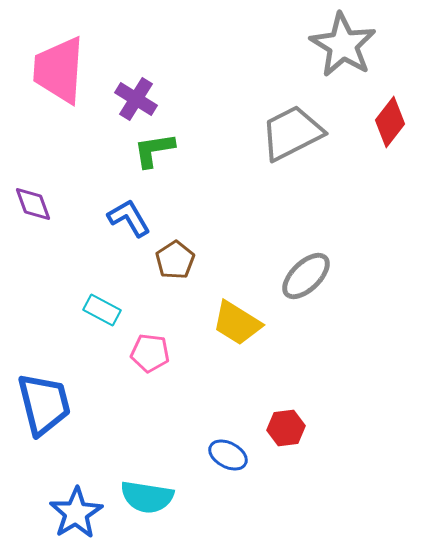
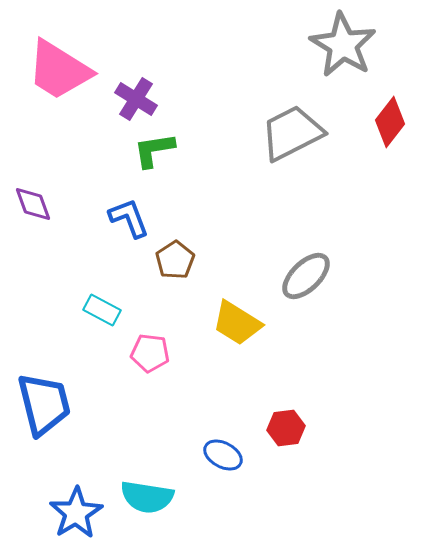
pink trapezoid: rotated 62 degrees counterclockwise
blue L-shape: rotated 9 degrees clockwise
blue ellipse: moved 5 px left
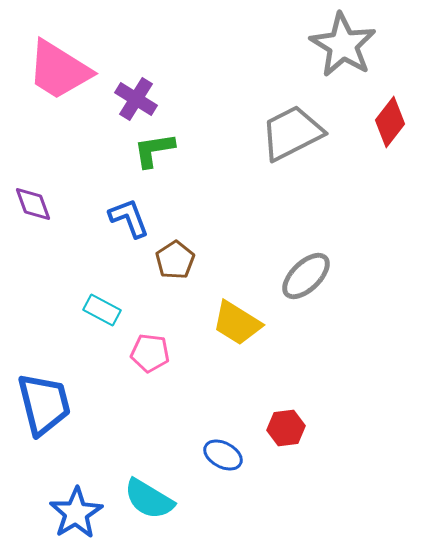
cyan semicircle: moved 2 px right, 2 px down; rotated 22 degrees clockwise
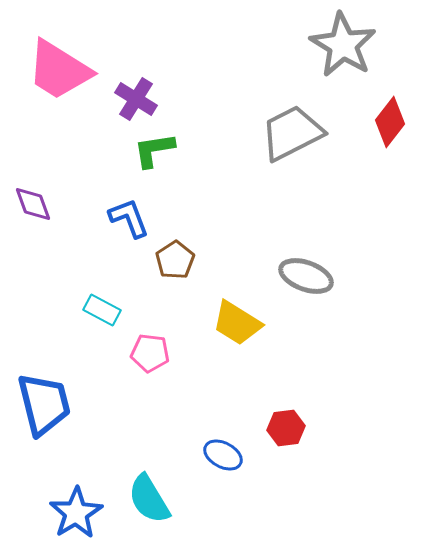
gray ellipse: rotated 64 degrees clockwise
cyan semicircle: rotated 28 degrees clockwise
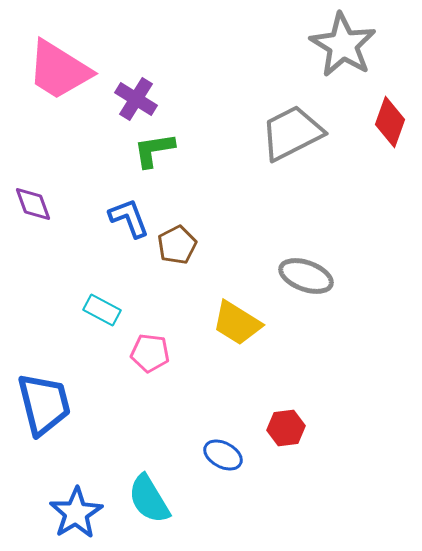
red diamond: rotated 18 degrees counterclockwise
brown pentagon: moved 2 px right, 15 px up; rotated 6 degrees clockwise
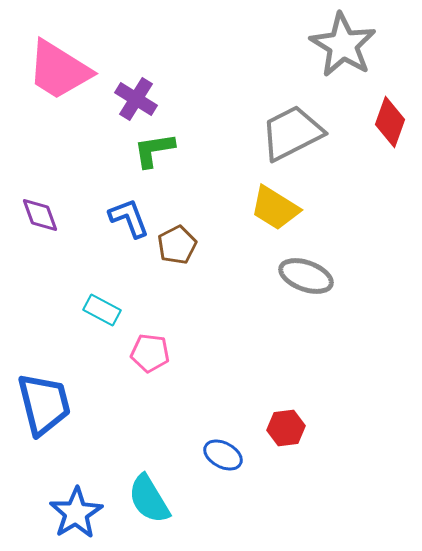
purple diamond: moved 7 px right, 11 px down
yellow trapezoid: moved 38 px right, 115 px up
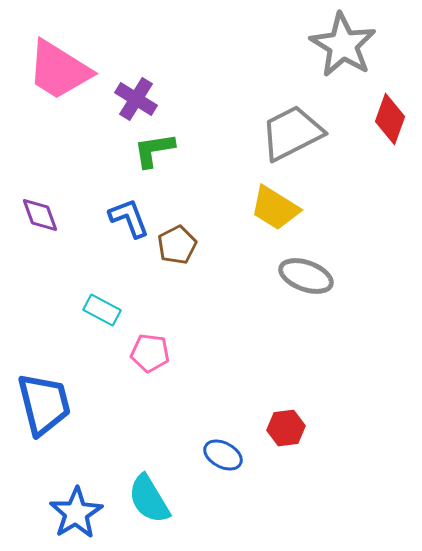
red diamond: moved 3 px up
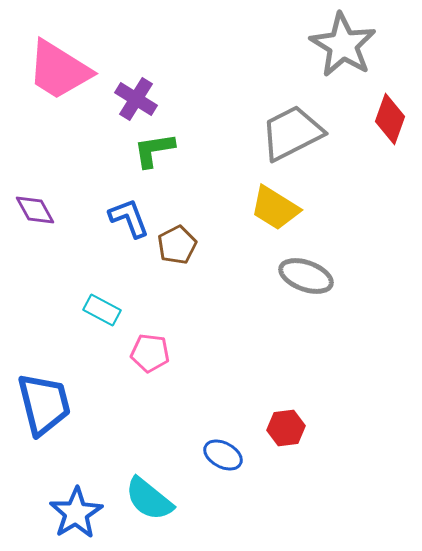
purple diamond: moved 5 px left, 5 px up; rotated 9 degrees counterclockwise
cyan semicircle: rotated 20 degrees counterclockwise
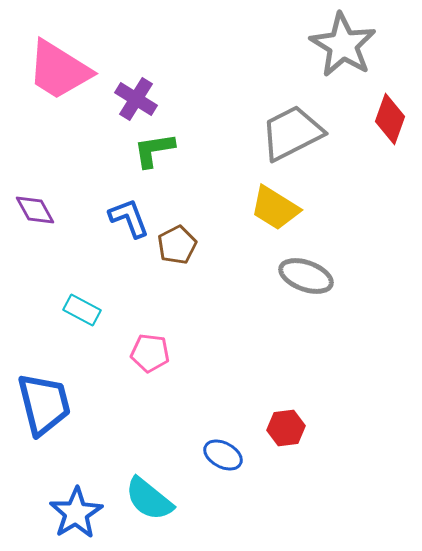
cyan rectangle: moved 20 px left
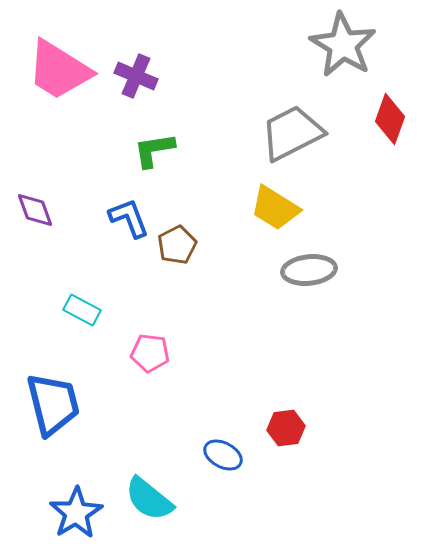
purple cross: moved 23 px up; rotated 9 degrees counterclockwise
purple diamond: rotated 9 degrees clockwise
gray ellipse: moved 3 px right, 6 px up; rotated 26 degrees counterclockwise
blue trapezoid: moved 9 px right
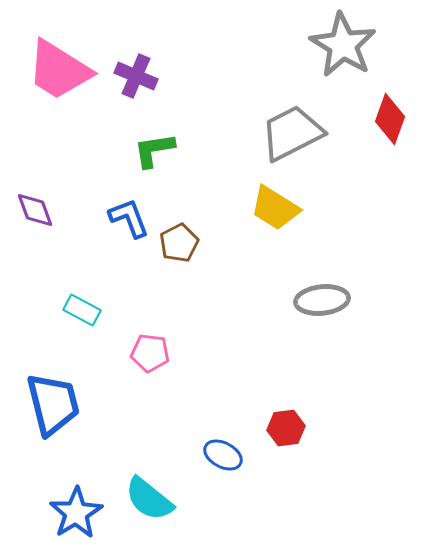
brown pentagon: moved 2 px right, 2 px up
gray ellipse: moved 13 px right, 30 px down
